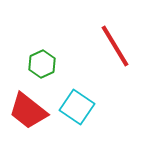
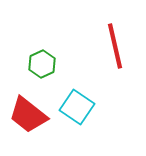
red line: rotated 18 degrees clockwise
red trapezoid: moved 4 px down
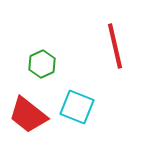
cyan square: rotated 12 degrees counterclockwise
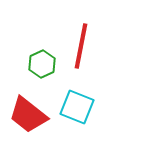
red line: moved 34 px left; rotated 24 degrees clockwise
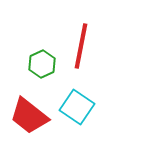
cyan square: rotated 12 degrees clockwise
red trapezoid: moved 1 px right, 1 px down
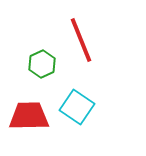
red line: moved 6 px up; rotated 33 degrees counterclockwise
red trapezoid: rotated 141 degrees clockwise
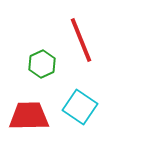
cyan square: moved 3 px right
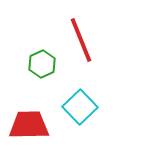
cyan square: rotated 12 degrees clockwise
red trapezoid: moved 9 px down
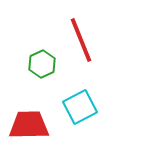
cyan square: rotated 16 degrees clockwise
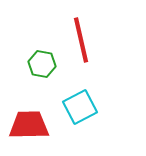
red line: rotated 9 degrees clockwise
green hexagon: rotated 24 degrees counterclockwise
